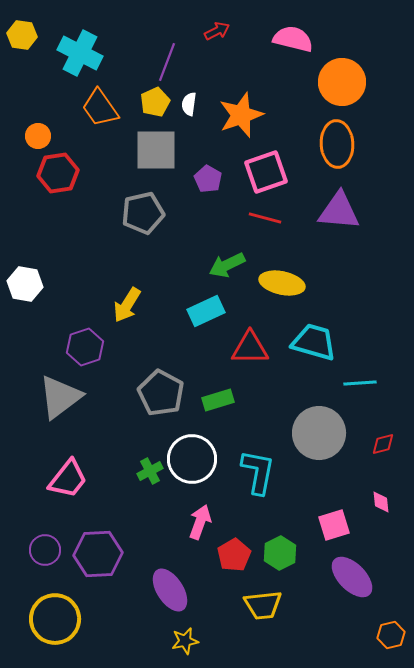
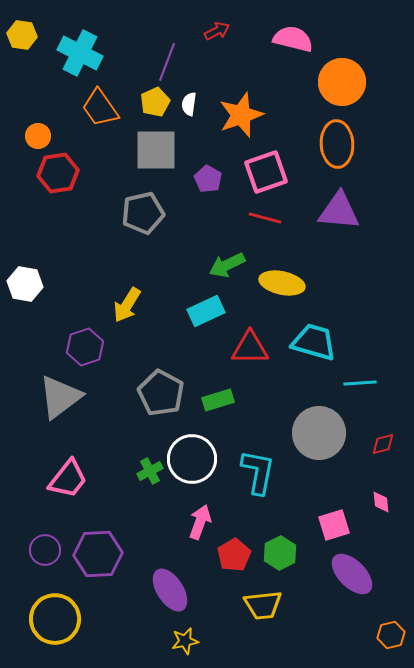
purple ellipse at (352, 577): moved 3 px up
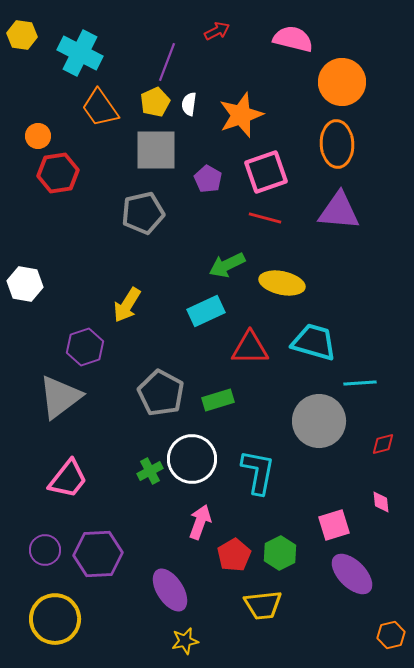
gray circle at (319, 433): moved 12 px up
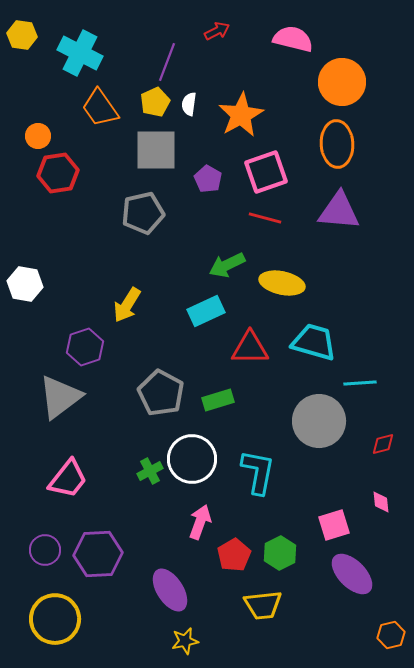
orange star at (241, 115): rotated 9 degrees counterclockwise
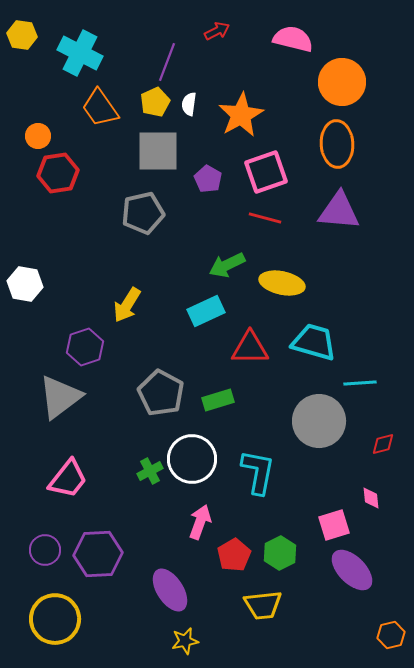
gray square at (156, 150): moved 2 px right, 1 px down
pink diamond at (381, 502): moved 10 px left, 4 px up
purple ellipse at (352, 574): moved 4 px up
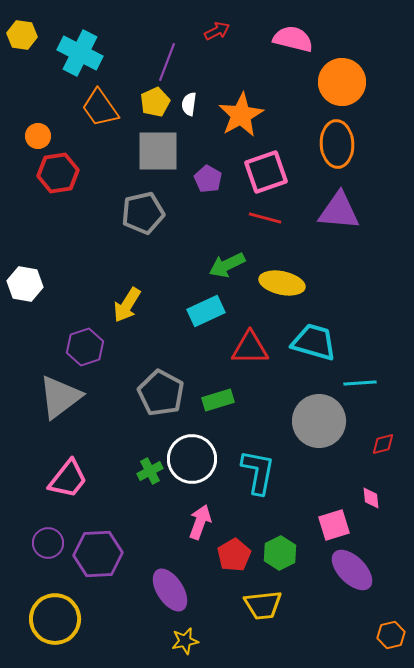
purple circle at (45, 550): moved 3 px right, 7 px up
